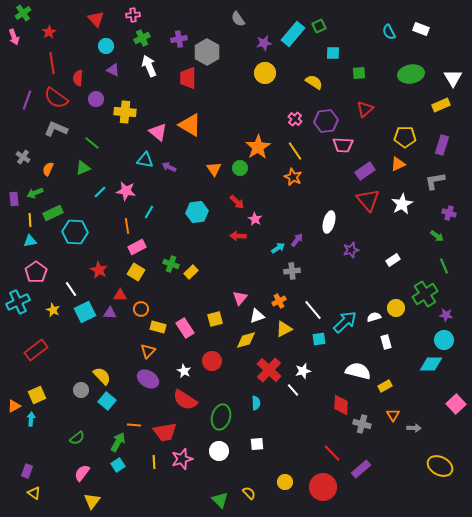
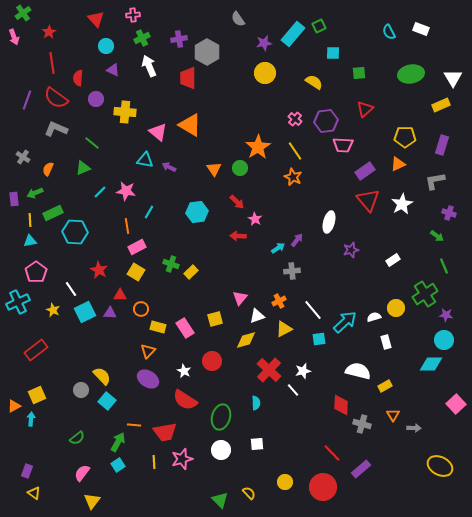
white circle at (219, 451): moved 2 px right, 1 px up
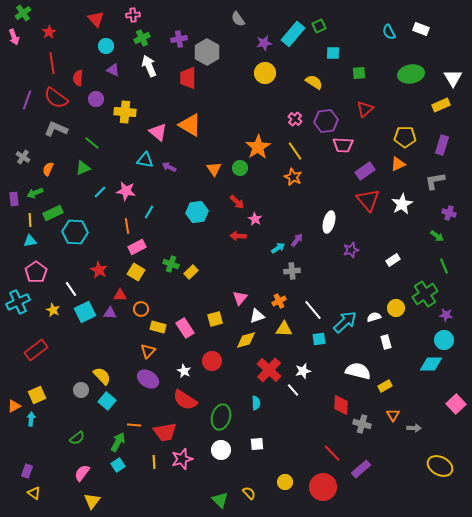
yellow triangle at (284, 329): rotated 30 degrees clockwise
